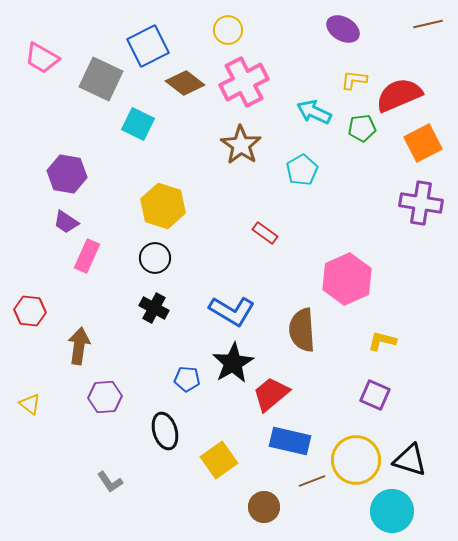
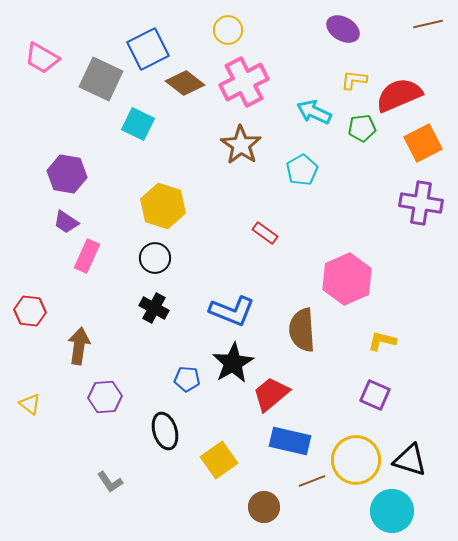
blue square at (148, 46): moved 3 px down
blue L-shape at (232, 311): rotated 9 degrees counterclockwise
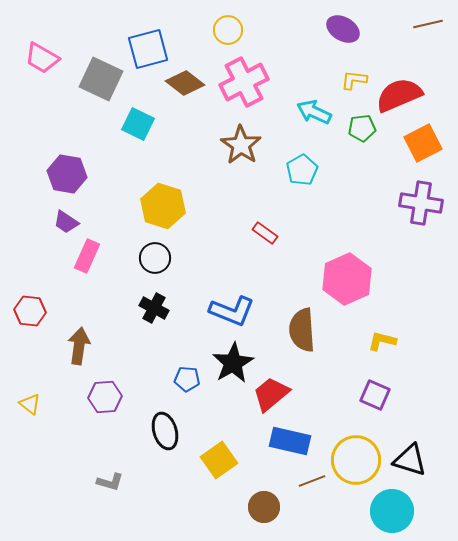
blue square at (148, 49): rotated 12 degrees clockwise
gray L-shape at (110, 482): rotated 40 degrees counterclockwise
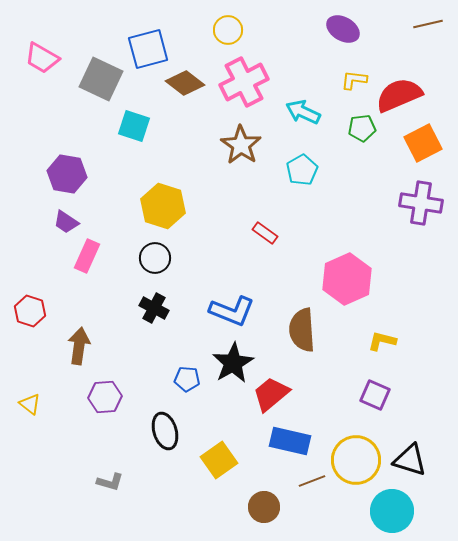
cyan arrow at (314, 112): moved 11 px left
cyan square at (138, 124): moved 4 px left, 2 px down; rotated 8 degrees counterclockwise
red hexagon at (30, 311): rotated 12 degrees clockwise
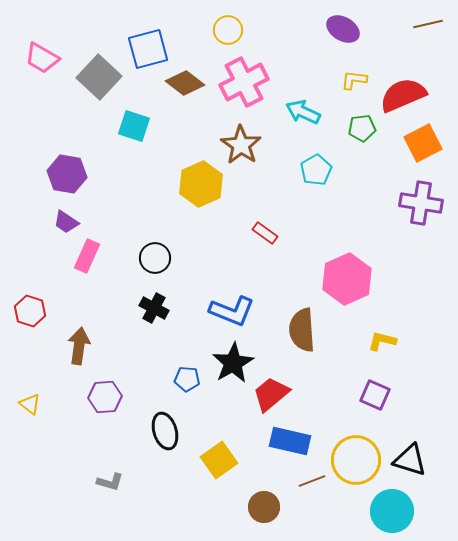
gray square at (101, 79): moved 2 px left, 2 px up; rotated 18 degrees clockwise
red semicircle at (399, 95): moved 4 px right
cyan pentagon at (302, 170): moved 14 px right
yellow hexagon at (163, 206): moved 38 px right, 22 px up; rotated 18 degrees clockwise
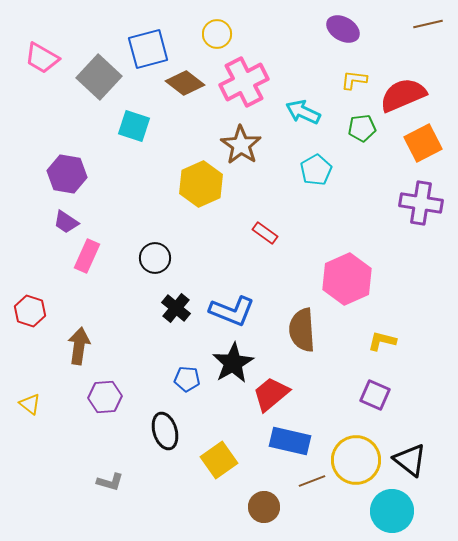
yellow circle at (228, 30): moved 11 px left, 4 px down
black cross at (154, 308): moved 22 px right; rotated 12 degrees clockwise
black triangle at (410, 460): rotated 21 degrees clockwise
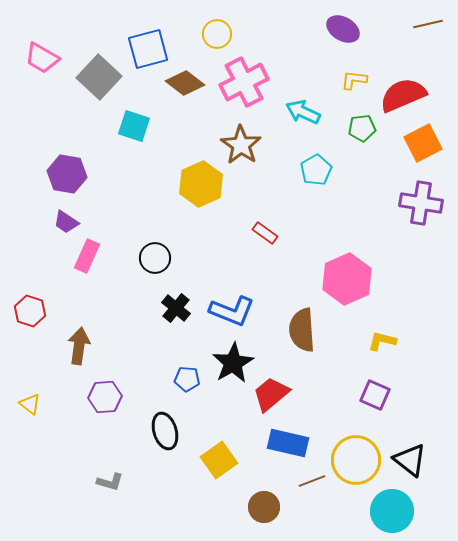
blue rectangle at (290, 441): moved 2 px left, 2 px down
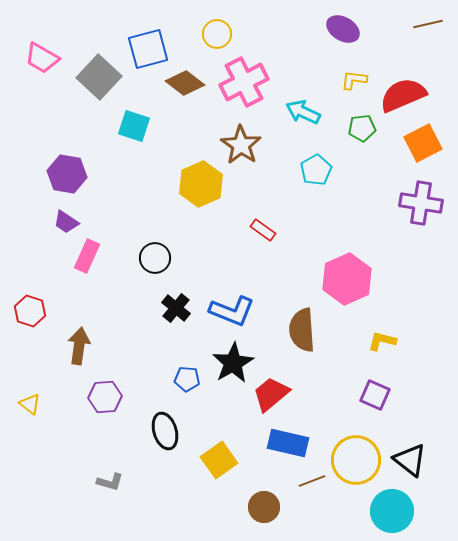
red rectangle at (265, 233): moved 2 px left, 3 px up
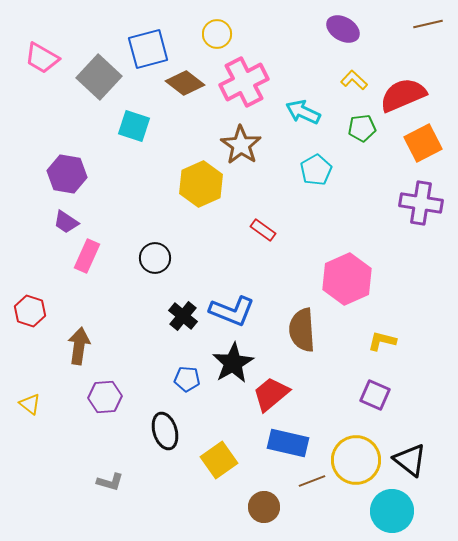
yellow L-shape at (354, 80): rotated 36 degrees clockwise
black cross at (176, 308): moved 7 px right, 8 px down
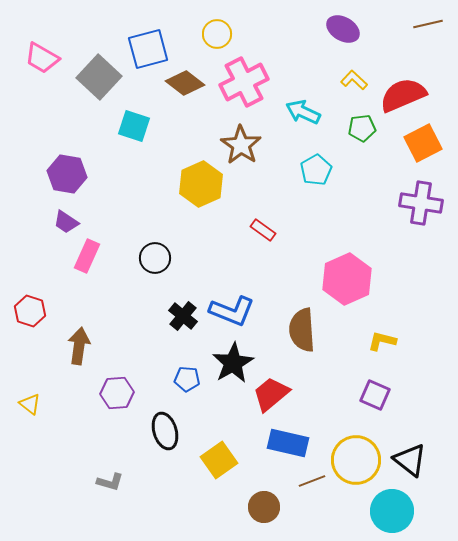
purple hexagon at (105, 397): moved 12 px right, 4 px up
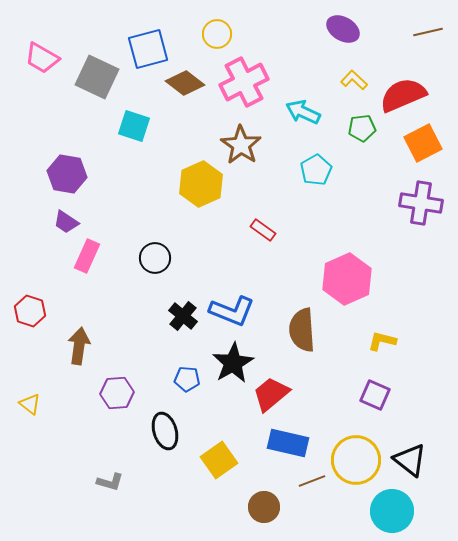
brown line at (428, 24): moved 8 px down
gray square at (99, 77): moved 2 px left; rotated 18 degrees counterclockwise
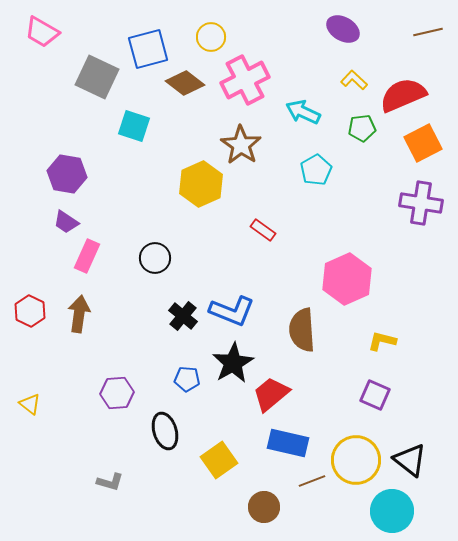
yellow circle at (217, 34): moved 6 px left, 3 px down
pink trapezoid at (42, 58): moved 26 px up
pink cross at (244, 82): moved 1 px right, 2 px up
red hexagon at (30, 311): rotated 8 degrees clockwise
brown arrow at (79, 346): moved 32 px up
